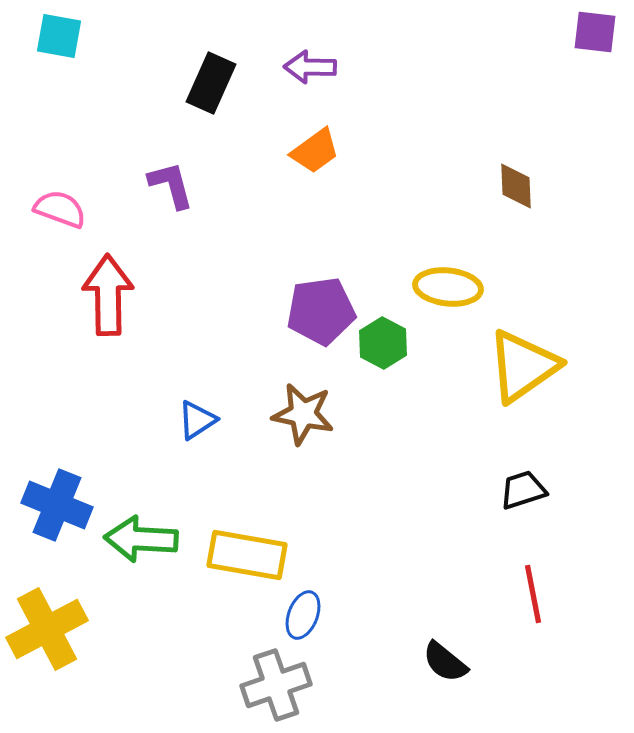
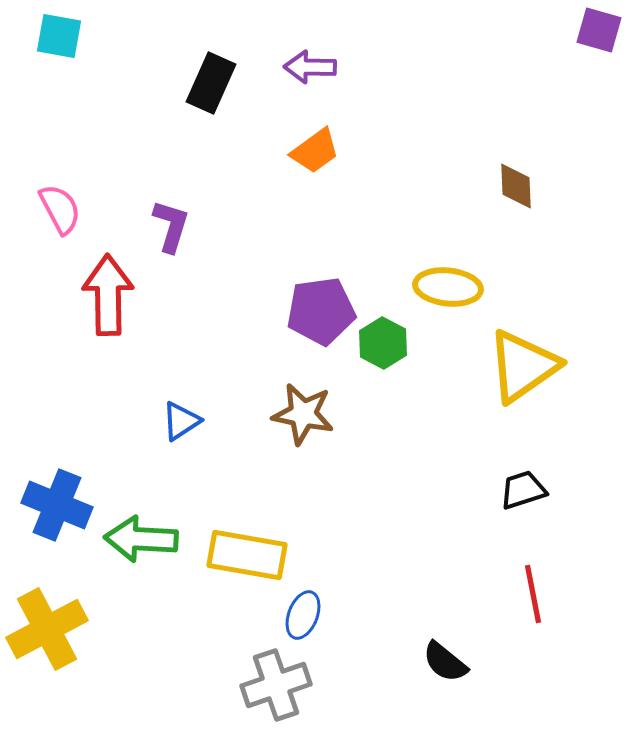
purple square: moved 4 px right, 2 px up; rotated 9 degrees clockwise
purple L-shape: moved 41 px down; rotated 32 degrees clockwise
pink semicircle: rotated 42 degrees clockwise
blue triangle: moved 16 px left, 1 px down
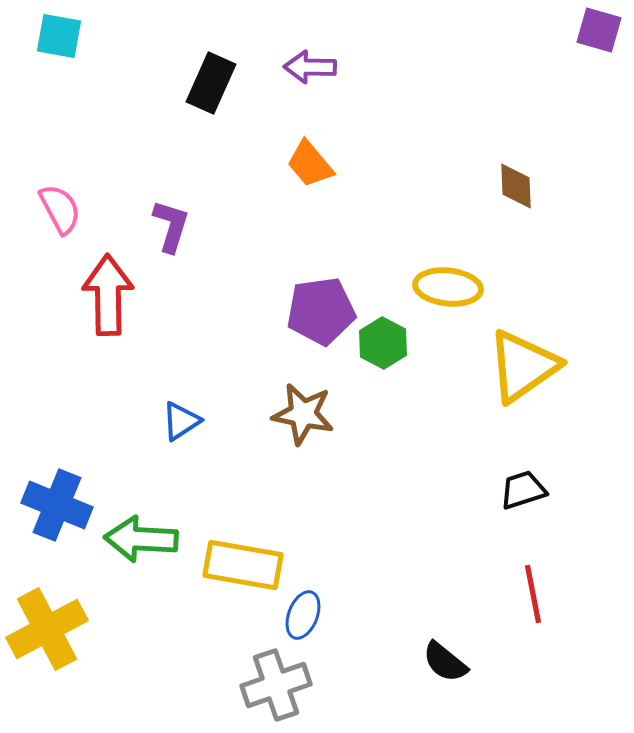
orange trapezoid: moved 5 px left, 13 px down; rotated 86 degrees clockwise
yellow rectangle: moved 4 px left, 10 px down
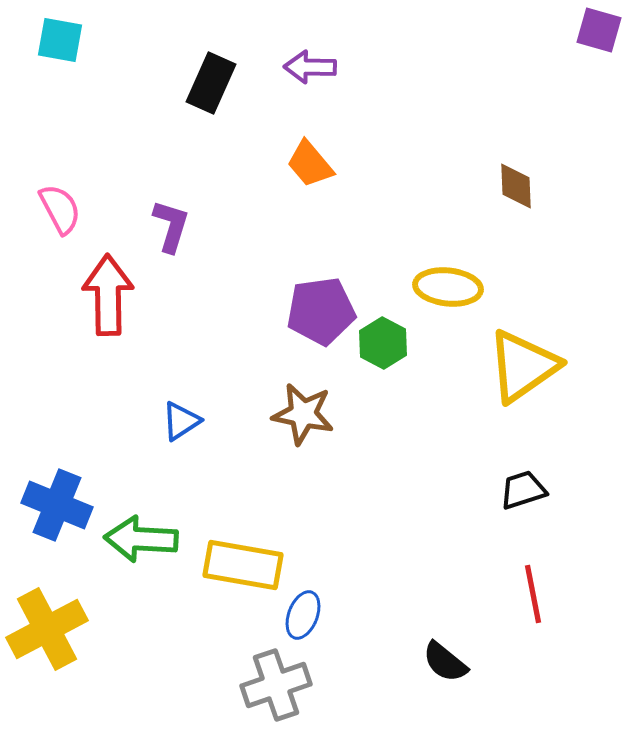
cyan square: moved 1 px right, 4 px down
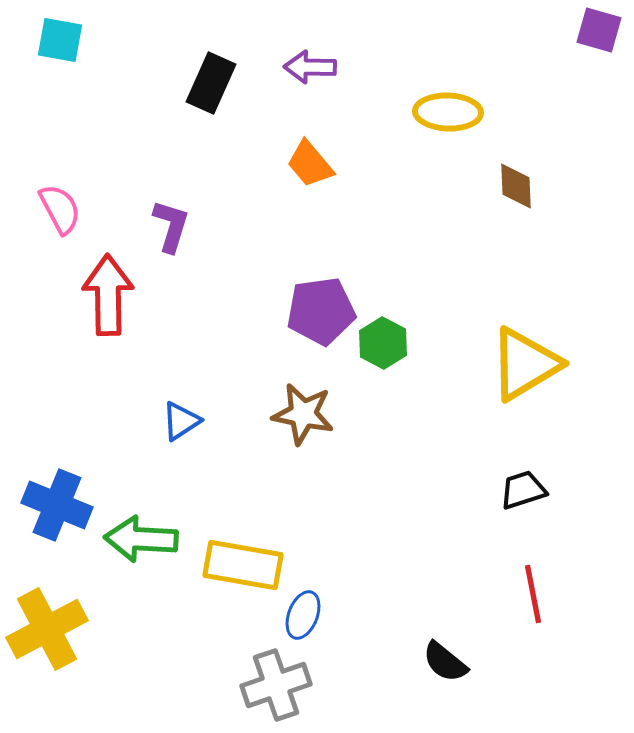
yellow ellipse: moved 175 px up; rotated 4 degrees counterclockwise
yellow triangle: moved 2 px right, 2 px up; rotated 4 degrees clockwise
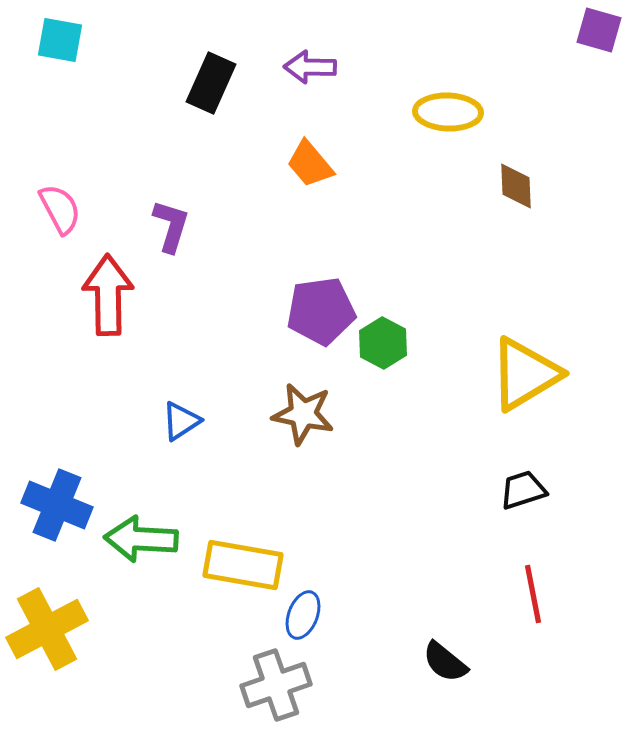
yellow triangle: moved 10 px down
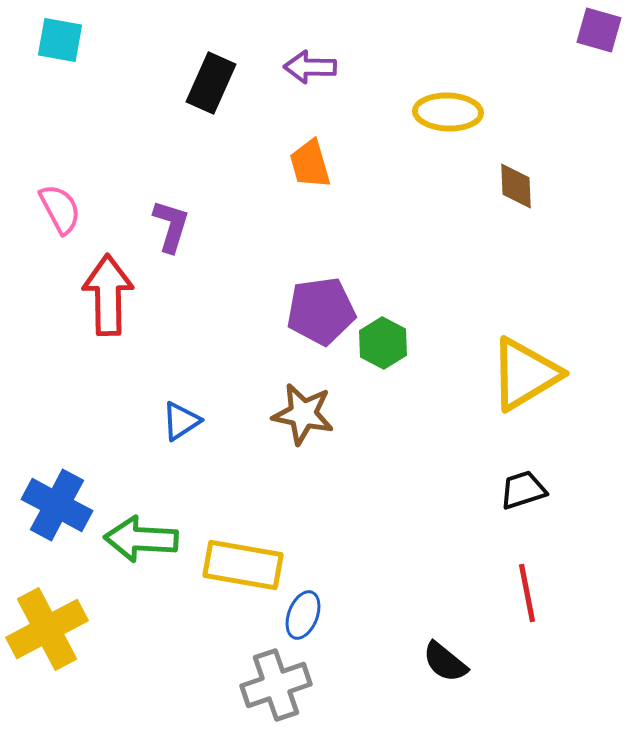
orange trapezoid: rotated 24 degrees clockwise
blue cross: rotated 6 degrees clockwise
red line: moved 6 px left, 1 px up
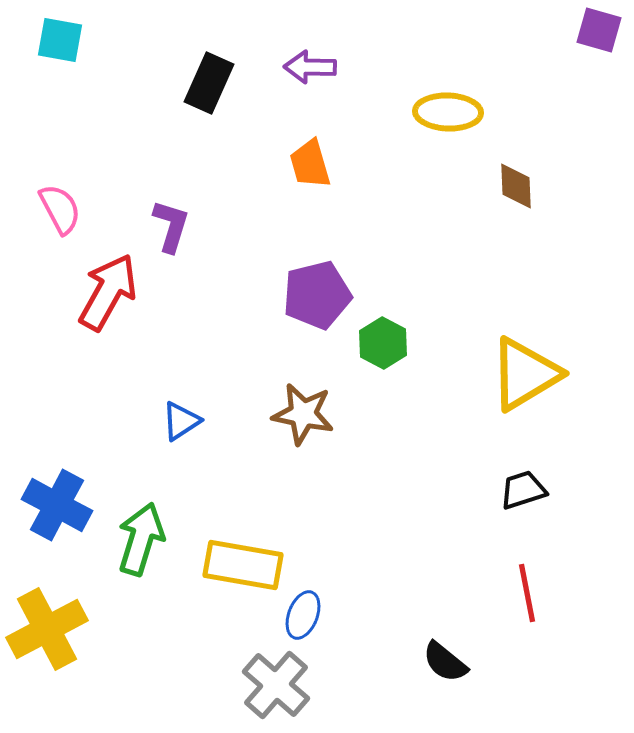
black rectangle: moved 2 px left
red arrow: moved 3 px up; rotated 30 degrees clockwise
purple pentagon: moved 4 px left, 16 px up; rotated 6 degrees counterclockwise
green arrow: rotated 104 degrees clockwise
gray cross: rotated 30 degrees counterclockwise
